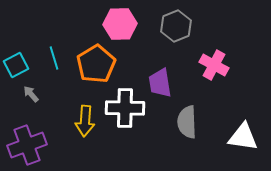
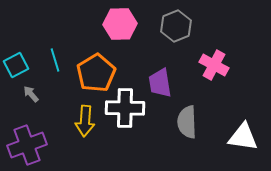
cyan line: moved 1 px right, 2 px down
orange pentagon: moved 9 px down
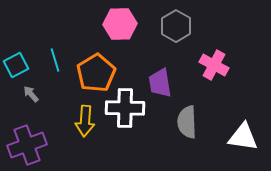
gray hexagon: rotated 8 degrees counterclockwise
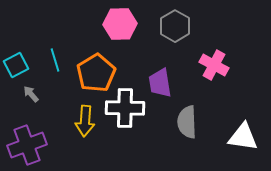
gray hexagon: moved 1 px left
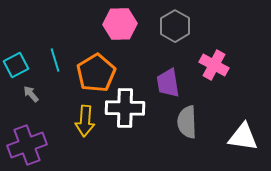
purple trapezoid: moved 8 px right
